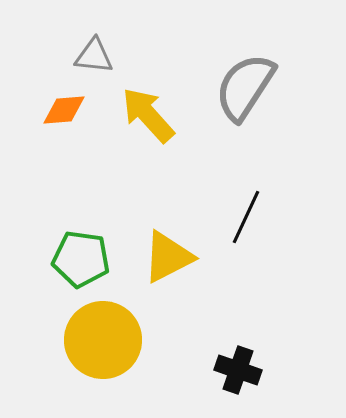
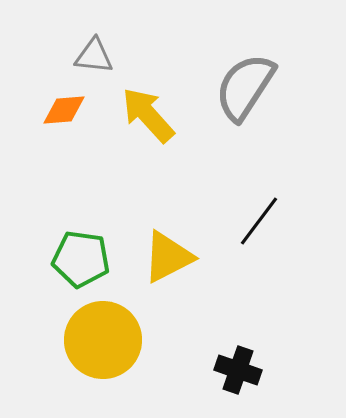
black line: moved 13 px right, 4 px down; rotated 12 degrees clockwise
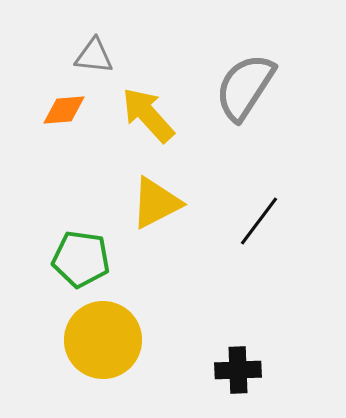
yellow triangle: moved 12 px left, 54 px up
black cross: rotated 21 degrees counterclockwise
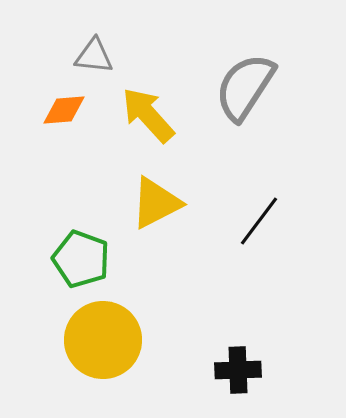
green pentagon: rotated 12 degrees clockwise
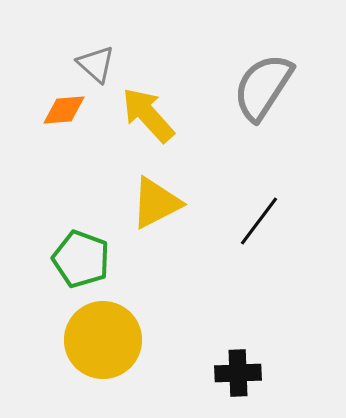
gray triangle: moved 2 px right, 8 px down; rotated 36 degrees clockwise
gray semicircle: moved 18 px right
black cross: moved 3 px down
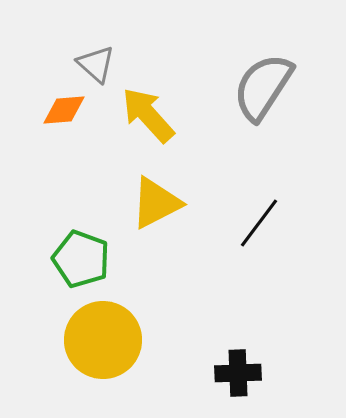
black line: moved 2 px down
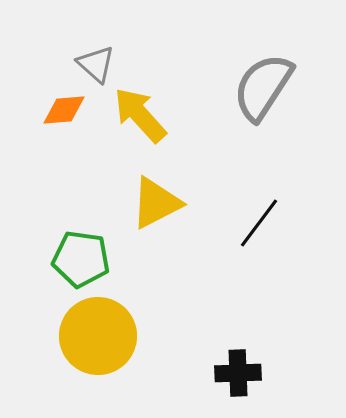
yellow arrow: moved 8 px left
green pentagon: rotated 12 degrees counterclockwise
yellow circle: moved 5 px left, 4 px up
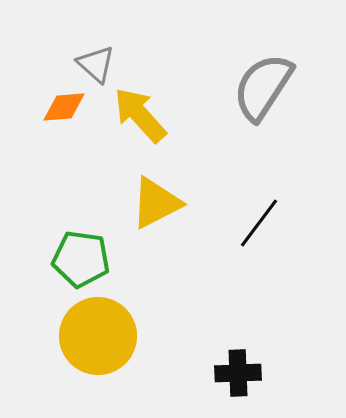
orange diamond: moved 3 px up
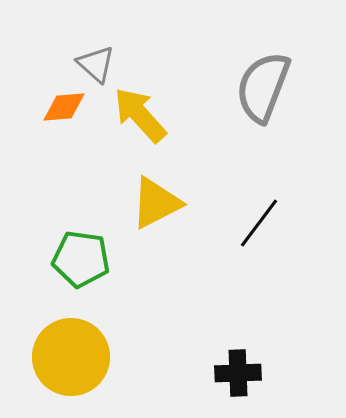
gray semicircle: rotated 12 degrees counterclockwise
yellow circle: moved 27 px left, 21 px down
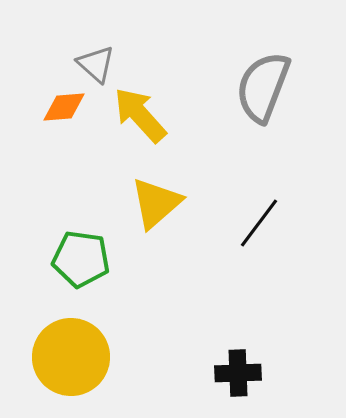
yellow triangle: rotated 14 degrees counterclockwise
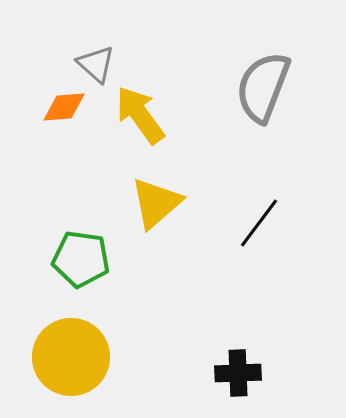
yellow arrow: rotated 6 degrees clockwise
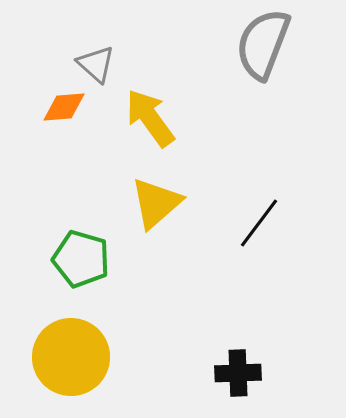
gray semicircle: moved 43 px up
yellow arrow: moved 10 px right, 3 px down
green pentagon: rotated 8 degrees clockwise
